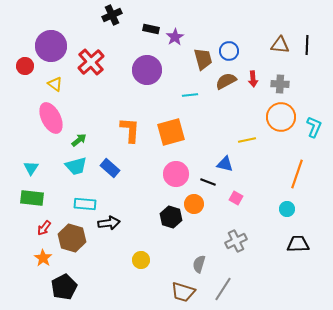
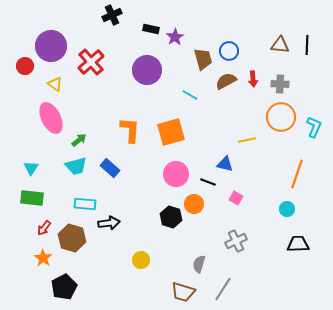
cyan line at (190, 95): rotated 35 degrees clockwise
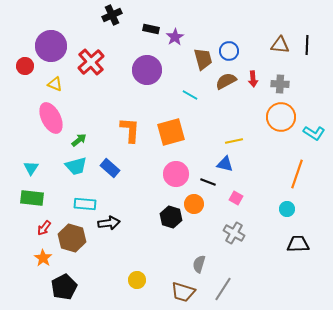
yellow triangle at (55, 84): rotated 14 degrees counterclockwise
cyan L-shape at (314, 127): moved 6 px down; rotated 100 degrees clockwise
yellow line at (247, 140): moved 13 px left, 1 px down
gray cross at (236, 241): moved 2 px left, 8 px up; rotated 35 degrees counterclockwise
yellow circle at (141, 260): moved 4 px left, 20 px down
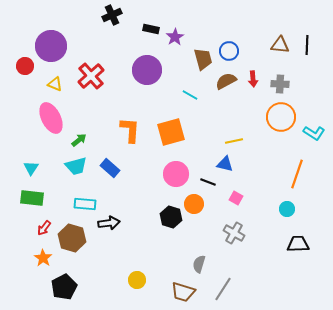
red cross at (91, 62): moved 14 px down
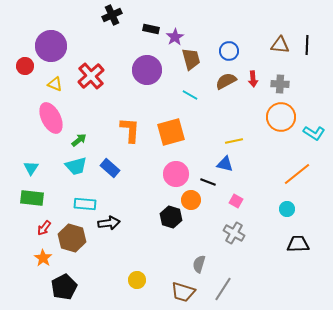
brown trapezoid at (203, 59): moved 12 px left
orange line at (297, 174): rotated 32 degrees clockwise
pink square at (236, 198): moved 3 px down
orange circle at (194, 204): moved 3 px left, 4 px up
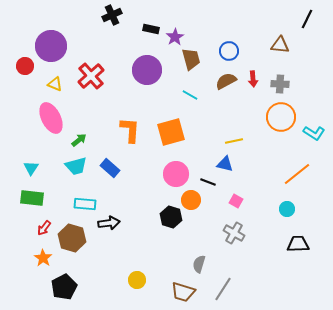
black line at (307, 45): moved 26 px up; rotated 24 degrees clockwise
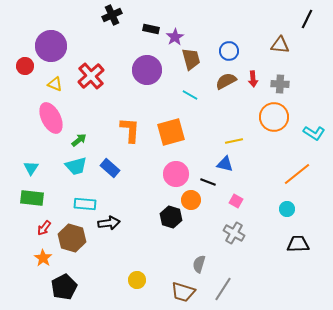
orange circle at (281, 117): moved 7 px left
